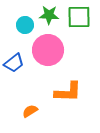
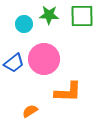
green square: moved 3 px right, 1 px up
cyan circle: moved 1 px left, 1 px up
pink circle: moved 4 px left, 9 px down
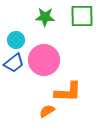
green star: moved 4 px left, 2 px down
cyan circle: moved 8 px left, 16 px down
pink circle: moved 1 px down
orange semicircle: moved 17 px right
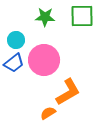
orange L-shape: rotated 32 degrees counterclockwise
orange semicircle: moved 1 px right, 2 px down
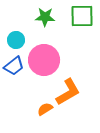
blue trapezoid: moved 3 px down
orange semicircle: moved 3 px left, 4 px up
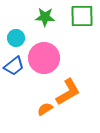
cyan circle: moved 2 px up
pink circle: moved 2 px up
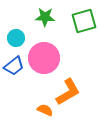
green square: moved 2 px right, 5 px down; rotated 15 degrees counterclockwise
orange semicircle: moved 1 px down; rotated 56 degrees clockwise
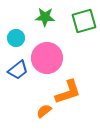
pink circle: moved 3 px right
blue trapezoid: moved 4 px right, 4 px down
orange L-shape: rotated 12 degrees clockwise
orange semicircle: moved 1 px left, 1 px down; rotated 63 degrees counterclockwise
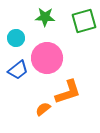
orange semicircle: moved 1 px left, 2 px up
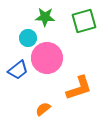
cyan circle: moved 12 px right
orange L-shape: moved 11 px right, 4 px up
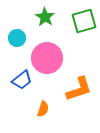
green star: rotated 30 degrees clockwise
cyan circle: moved 11 px left
blue trapezoid: moved 4 px right, 10 px down
orange L-shape: moved 1 px down
orange semicircle: rotated 147 degrees clockwise
